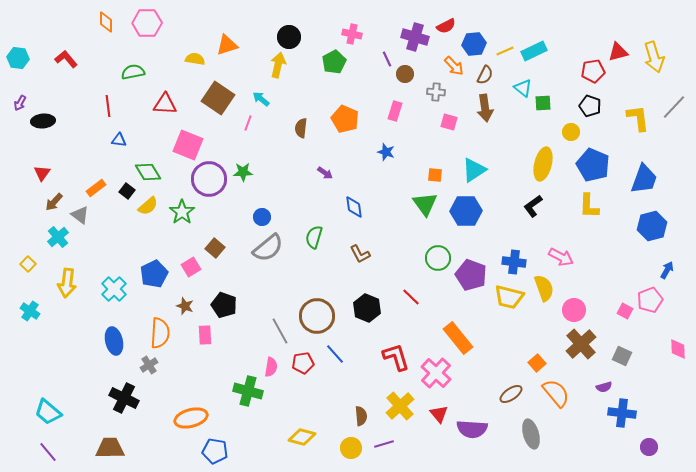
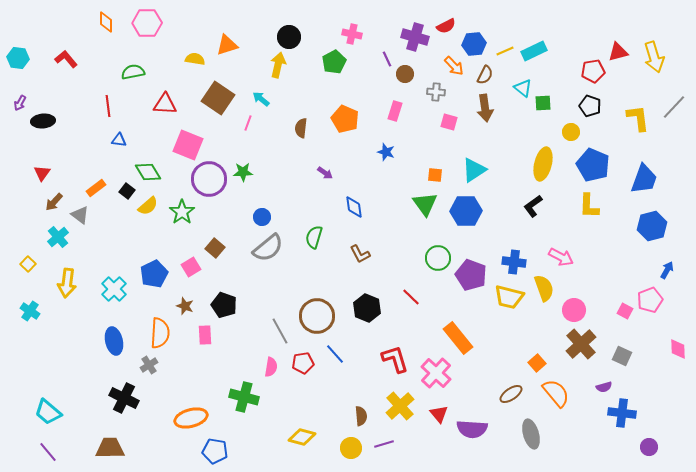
red L-shape at (396, 357): moved 1 px left, 2 px down
green cross at (248, 391): moved 4 px left, 6 px down
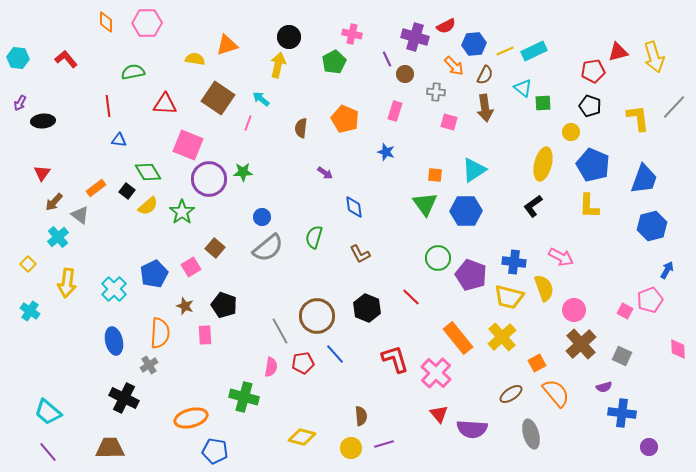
orange square at (537, 363): rotated 12 degrees clockwise
yellow cross at (400, 406): moved 102 px right, 69 px up
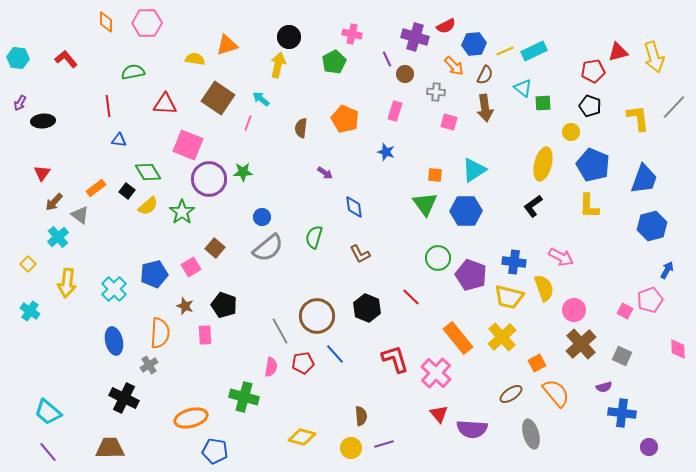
blue pentagon at (154, 274): rotated 12 degrees clockwise
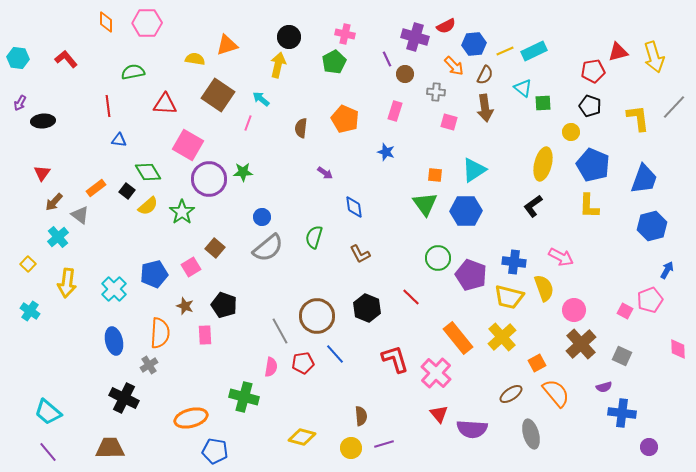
pink cross at (352, 34): moved 7 px left
brown square at (218, 98): moved 3 px up
pink square at (188, 145): rotated 8 degrees clockwise
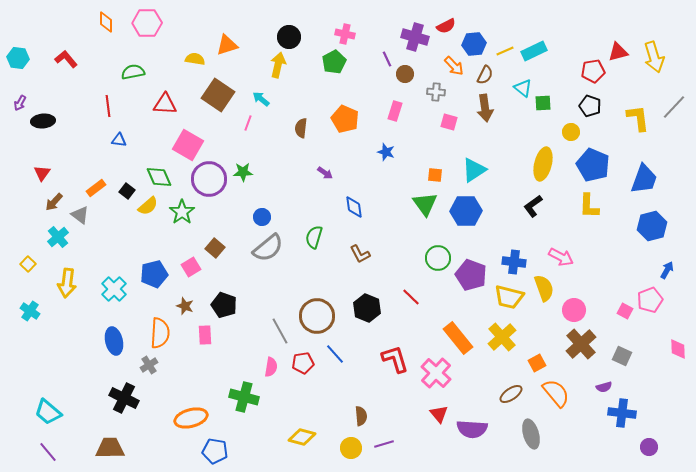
green diamond at (148, 172): moved 11 px right, 5 px down; rotated 8 degrees clockwise
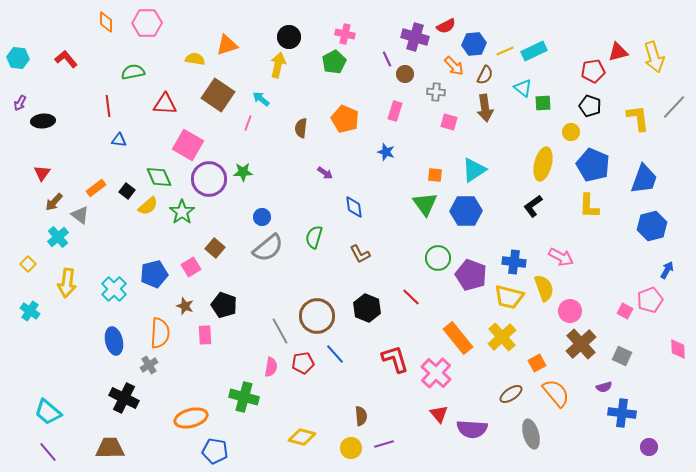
pink circle at (574, 310): moved 4 px left, 1 px down
